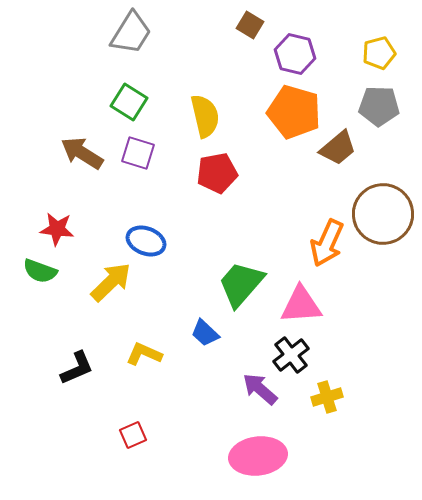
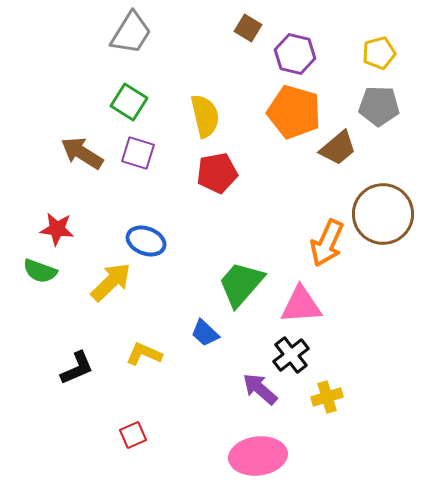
brown square: moved 2 px left, 3 px down
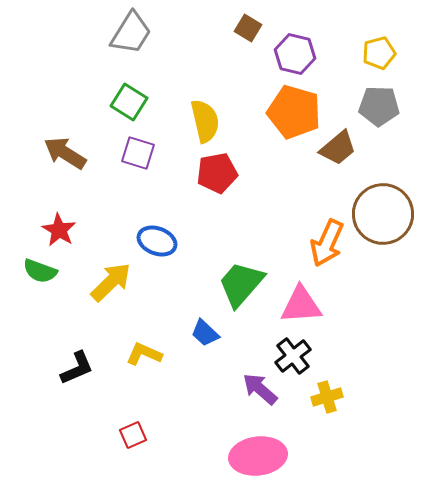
yellow semicircle: moved 5 px down
brown arrow: moved 17 px left
red star: moved 2 px right, 1 px down; rotated 24 degrees clockwise
blue ellipse: moved 11 px right
black cross: moved 2 px right, 1 px down
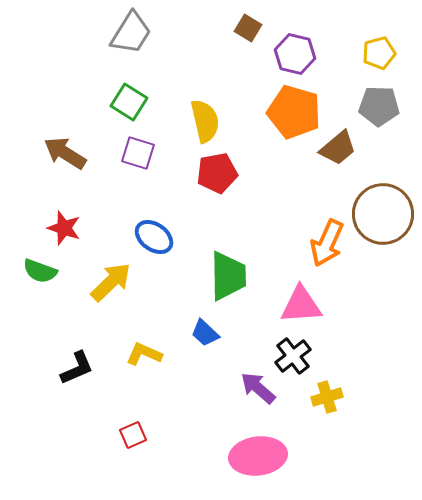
red star: moved 5 px right, 2 px up; rotated 12 degrees counterclockwise
blue ellipse: moved 3 px left, 4 px up; rotated 15 degrees clockwise
green trapezoid: moved 13 px left, 8 px up; rotated 138 degrees clockwise
purple arrow: moved 2 px left, 1 px up
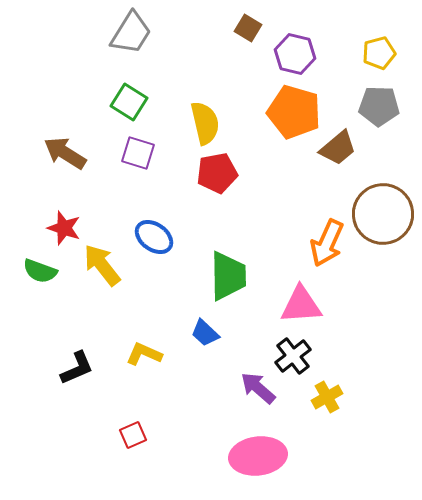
yellow semicircle: moved 2 px down
yellow arrow: moved 9 px left, 17 px up; rotated 84 degrees counterclockwise
yellow cross: rotated 12 degrees counterclockwise
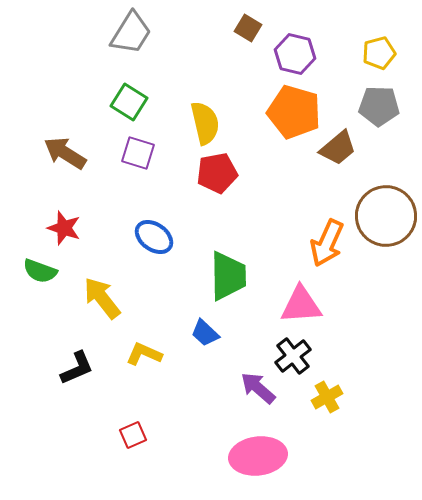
brown circle: moved 3 px right, 2 px down
yellow arrow: moved 33 px down
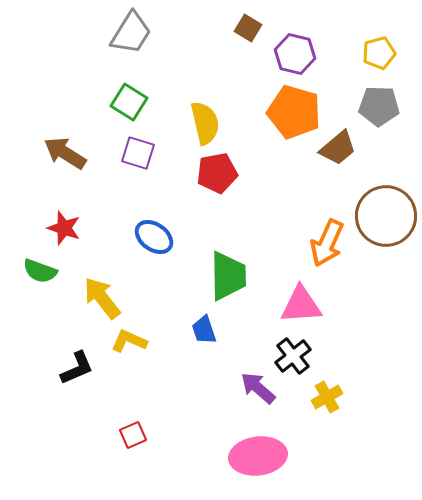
blue trapezoid: moved 1 px left, 3 px up; rotated 28 degrees clockwise
yellow L-shape: moved 15 px left, 13 px up
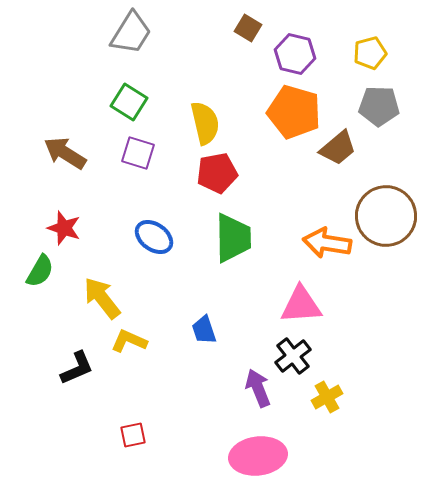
yellow pentagon: moved 9 px left
orange arrow: rotated 75 degrees clockwise
green semicircle: rotated 80 degrees counterclockwise
green trapezoid: moved 5 px right, 38 px up
purple arrow: rotated 27 degrees clockwise
red square: rotated 12 degrees clockwise
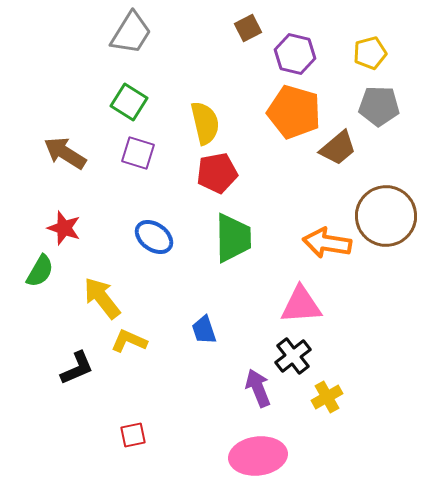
brown square: rotated 32 degrees clockwise
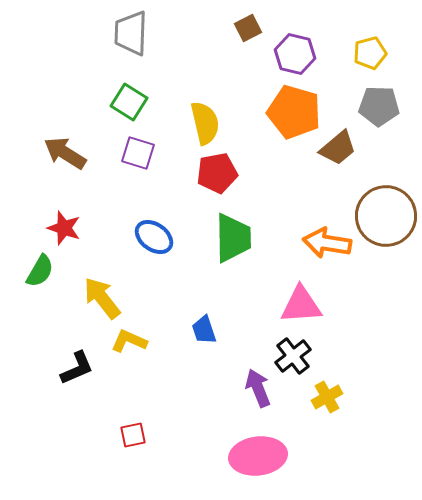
gray trapezoid: rotated 150 degrees clockwise
